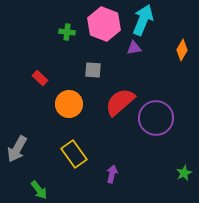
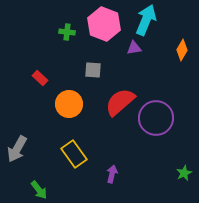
cyan arrow: moved 3 px right
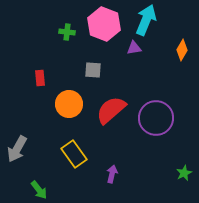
red rectangle: rotated 42 degrees clockwise
red semicircle: moved 9 px left, 8 px down
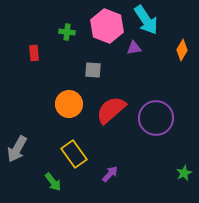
cyan arrow: rotated 124 degrees clockwise
pink hexagon: moved 3 px right, 2 px down
red rectangle: moved 6 px left, 25 px up
purple arrow: moved 2 px left; rotated 30 degrees clockwise
green arrow: moved 14 px right, 8 px up
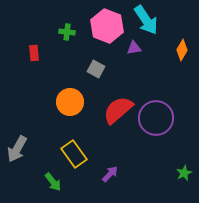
gray square: moved 3 px right, 1 px up; rotated 24 degrees clockwise
orange circle: moved 1 px right, 2 px up
red semicircle: moved 7 px right
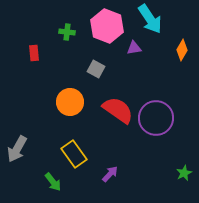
cyan arrow: moved 4 px right, 1 px up
red semicircle: rotated 76 degrees clockwise
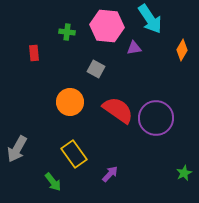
pink hexagon: rotated 16 degrees counterclockwise
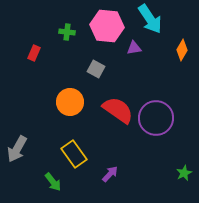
red rectangle: rotated 28 degrees clockwise
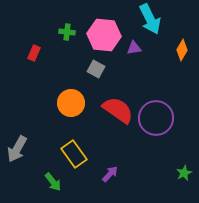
cyan arrow: rotated 8 degrees clockwise
pink hexagon: moved 3 px left, 9 px down
orange circle: moved 1 px right, 1 px down
